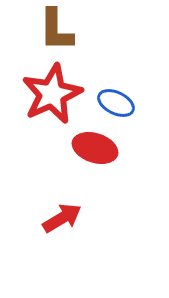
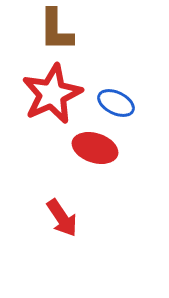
red arrow: rotated 87 degrees clockwise
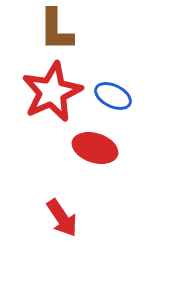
red star: moved 2 px up
blue ellipse: moved 3 px left, 7 px up
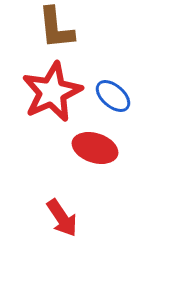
brown L-shape: moved 2 px up; rotated 6 degrees counterclockwise
blue ellipse: rotated 15 degrees clockwise
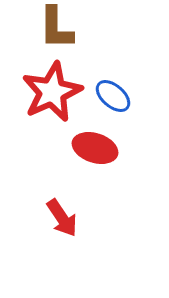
brown L-shape: rotated 6 degrees clockwise
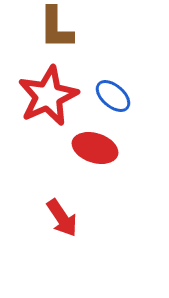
red star: moved 4 px left, 4 px down
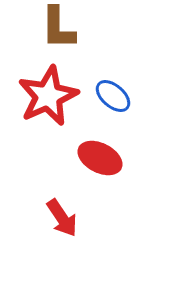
brown L-shape: moved 2 px right
red ellipse: moved 5 px right, 10 px down; rotated 9 degrees clockwise
